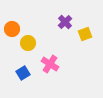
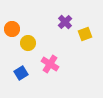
blue square: moved 2 px left
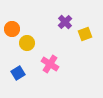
yellow circle: moved 1 px left
blue square: moved 3 px left
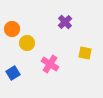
yellow square: moved 19 px down; rotated 32 degrees clockwise
blue square: moved 5 px left
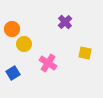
yellow circle: moved 3 px left, 1 px down
pink cross: moved 2 px left, 1 px up
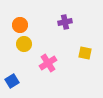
purple cross: rotated 32 degrees clockwise
orange circle: moved 8 px right, 4 px up
pink cross: rotated 24 degrees clockwise
blue square: moved 1 px left, 8 px down
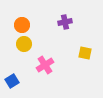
orange circle: moved 2 px right
pink cross: moved 3 px left, 2 px down
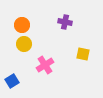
purple cross: rotated 24 degrees clockwise
yellow square: moved 2 px left, 1 px down
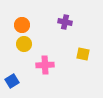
pink cross: rotated 30 degrees clockwise
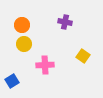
yellow square: moved 2 px down; rotated 24 degrees clockwise
